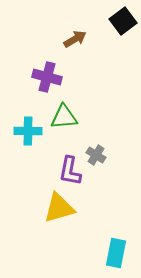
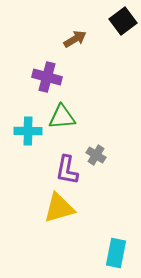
green triangle: moved 2 px left
purple L-shape: moved 3 px left, 1 px up
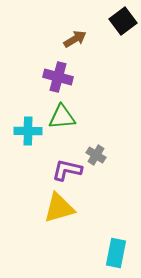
purple cross: moved 11 px right
purple L-shape: rotated 92 degrees clockwise
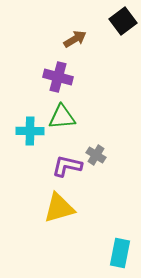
cyan cross: moved 2 px right
purple L-shape: moved 4 px up
cyan rectangle: moved 4 px right
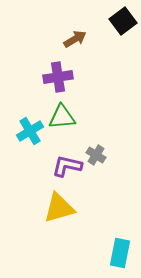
purple cross: rotated 24 degrees counterclockwise
cyan cross: rotated 32 degrees counterclockwise
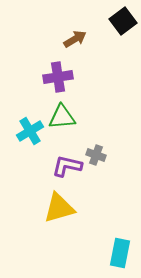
gray cross: rotated 12 degrees counterclockwise
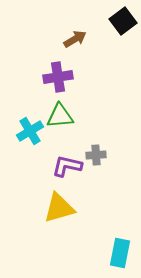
green triangle: moved 2 px left, 1 px up
gray cross: rotated 24 degrees counterclockwise
